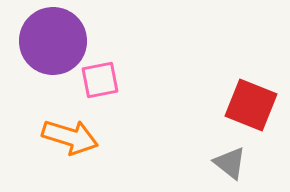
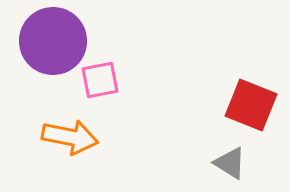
orange arrow: rotated 6 degrees counterclockwise
gray triangle: rotated 6 degrees counterclockwise
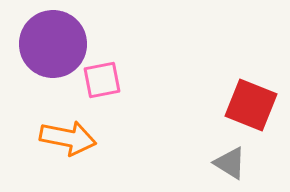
purple circle: moved 3 px down
pink square: moved 2 px right
orange arrow: moved 2 px left, 1 px down
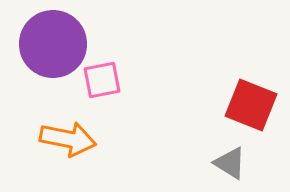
orange arrow: moved 1 px down
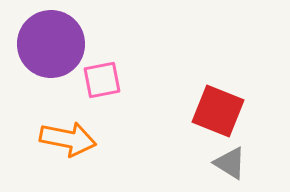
purple circle: moved 2 px left
red square: moved 33 px left, 6 px down
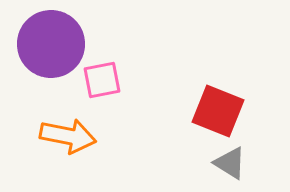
orange arrow: moved 3 px up
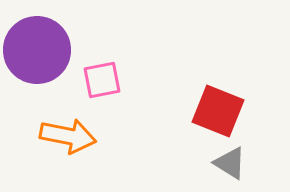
purple circle: moved 14 px left, 6 px down
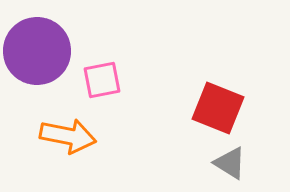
purple circle: moved 1 px down
red square: moved 3 px up
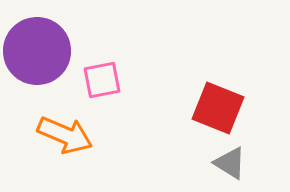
orange arrow: moved 3 px left, 1 px up; rotated 12 degrees clockwise
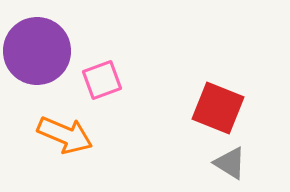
pink square: rotated 9 degrees counterclockwise
